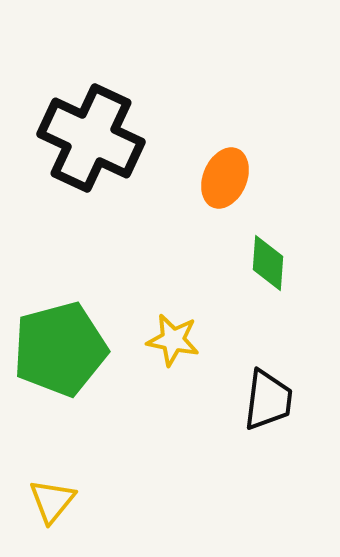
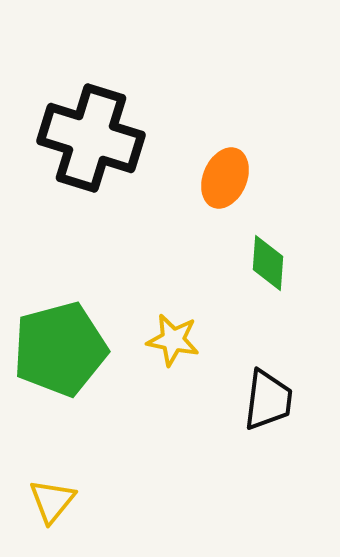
black cross: rotated 8 degrees counterclockwise
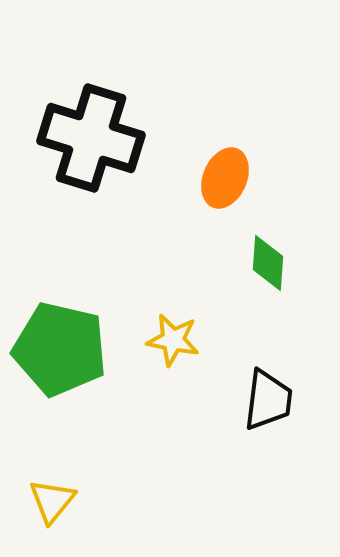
green pentagon: rotated 28 degrees clockwise
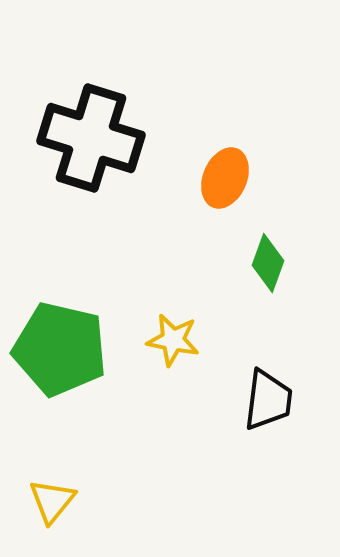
green diamond: rotated 16 degrees clockwise
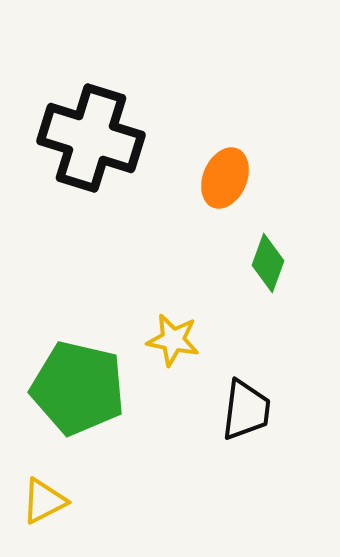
green pentagon: moved 18 px right, 39 px down
black trapezoid: moved 22 px left, 10 px down
yellow triangle: moved 8 px left; rotated 24 degrees clockwise
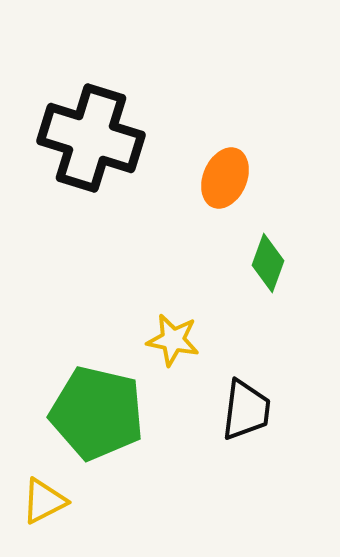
green pentagon: moved 19 px right, 25 px down
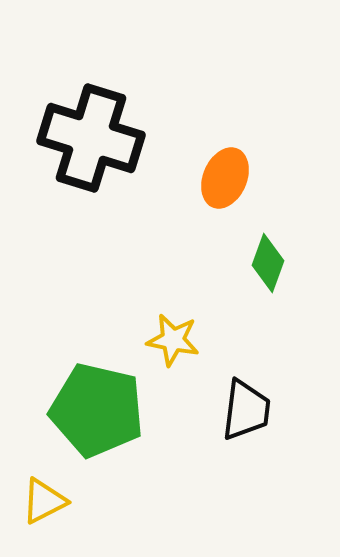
green pentagon: moved 3 px up
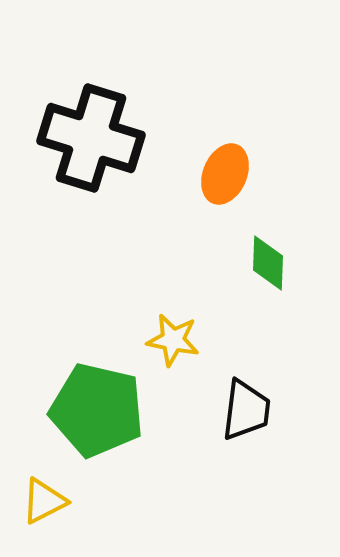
orange ellipse: moved 4 px up
green diamond: rotated 18 degrees counterclockwise
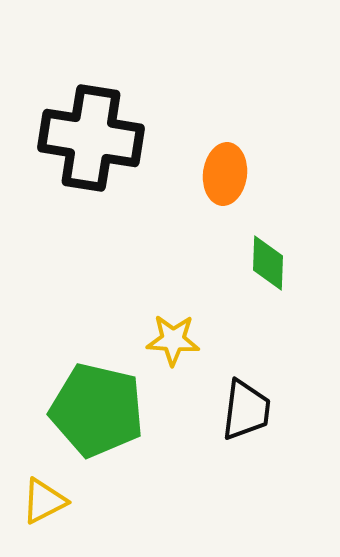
black cross: rotated 8 degrees counterclockwise
orange ellipse: rotated 16 degrees counterclockwise
yellow star: rotated 8 degrees counterclockwise
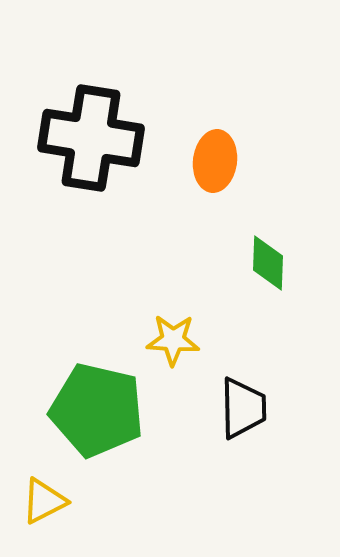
orange ellipse: moved 10 px left, 13 px up
black trapezoid: moved 3 px left, 2 px up; rotated 8 degrees counterclockwise
